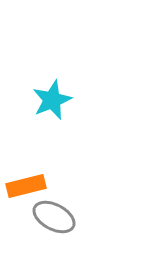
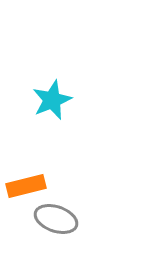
gray ellipse: moved 2 px right, 2 px down; rotated 9 degrees counterclockwise
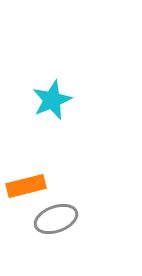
gray ellipse: rotated 39 degrees counterclockwise
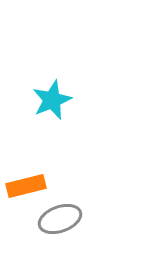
gray ellipse: moved 4 px right
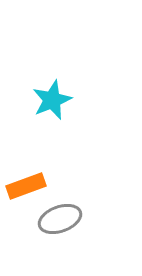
orange rectangle: rotated 6 degrees counterclockwise
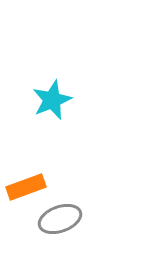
orange rectangle: moved 1 px down
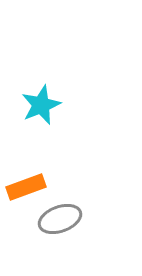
cyan star: moved 11 px left, 5 px down
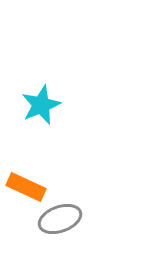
orange rectangle: rotated 45 degrees clockwise
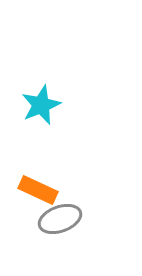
orange rectangle: moved 12 px right, 3 px down
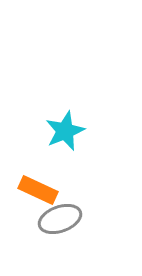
cyan star: moved 24 px right, 26 px down
